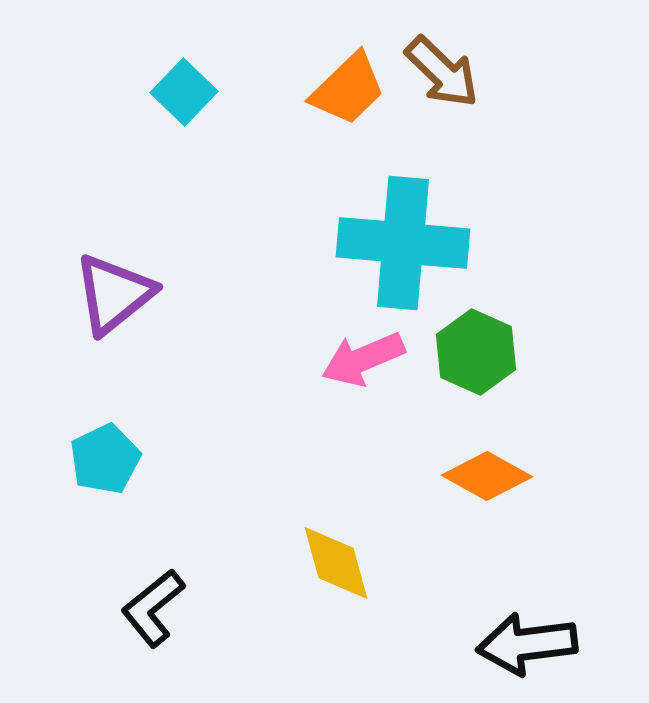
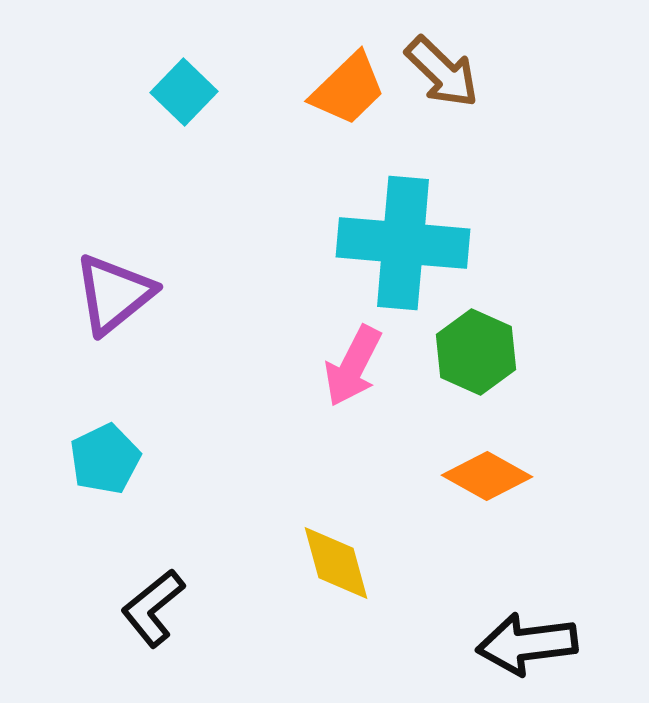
pink arrow: moved 10 px left, 7 px down; rotated 40 degrees counterclockwise
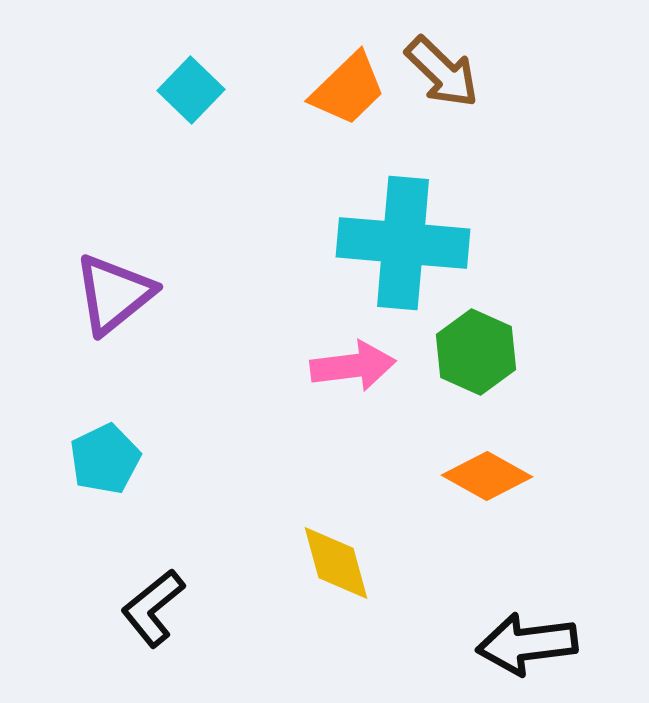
cyan square: moved 7 px right, 2 px up
pink arrow: rotated 124 degrees counterclockwise
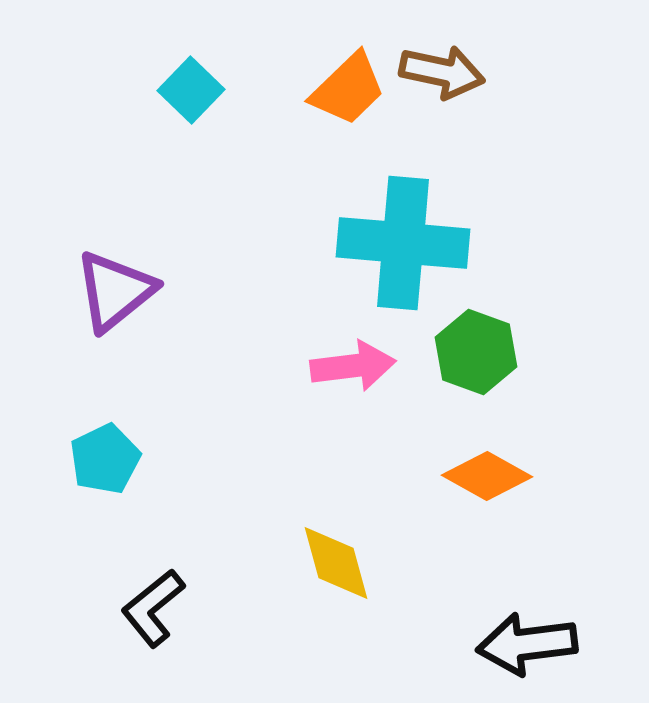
brown arrow: rotated 32 degrees counterclockwise
purple triangle: moved 1 px right, 3 px up
green hexagon: rotated 4 degrees counterclockwise
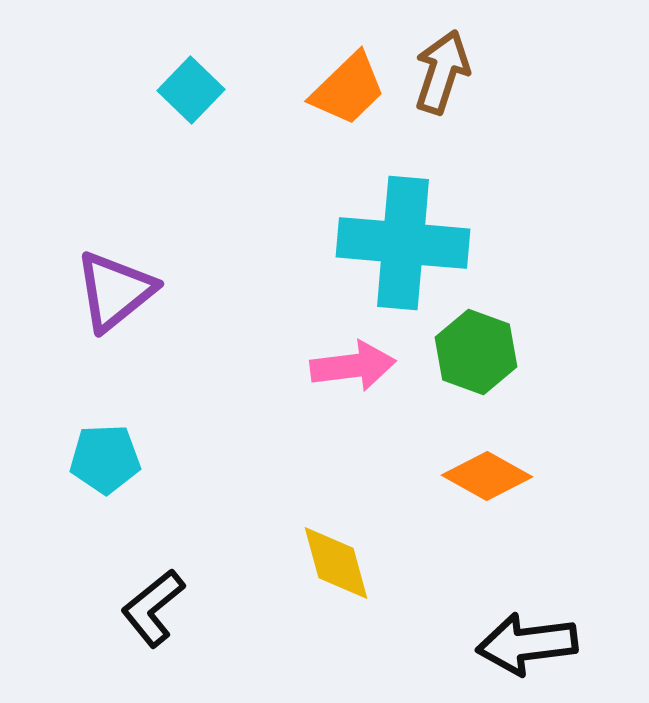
brown arrow: rotated 84 degrees counterclockwise
cyan pentagon: rotated 24 degrees clockwise
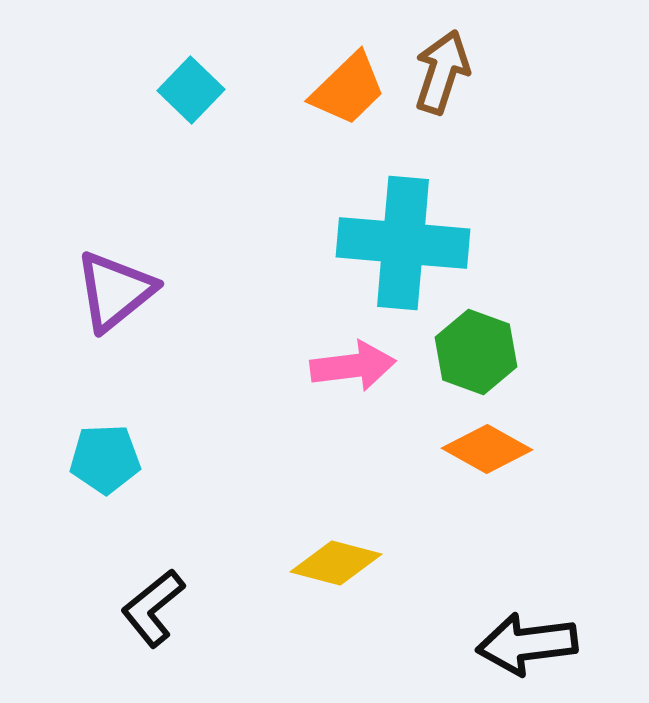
orange diamond: moved 27 px up
yellow diamond: rotated 60 degrees counterclockwise
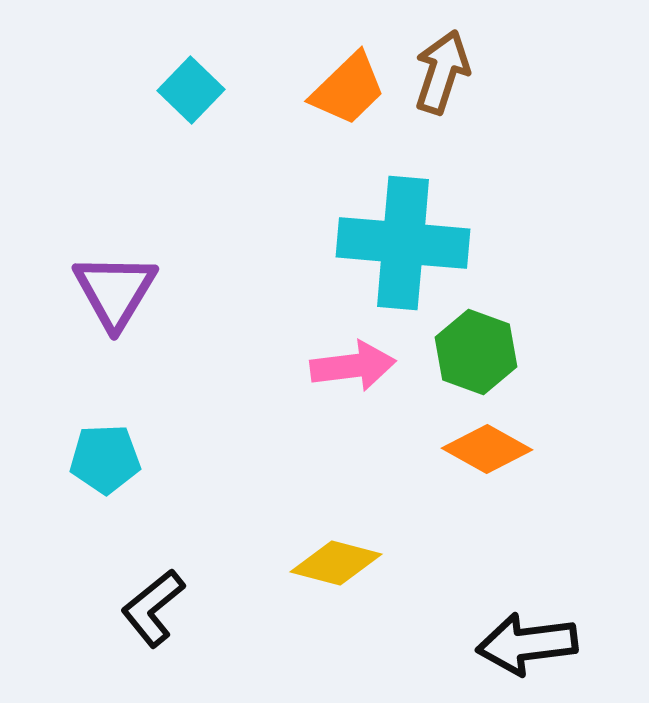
purple triangle: rotated 20 degrees counterclockwise
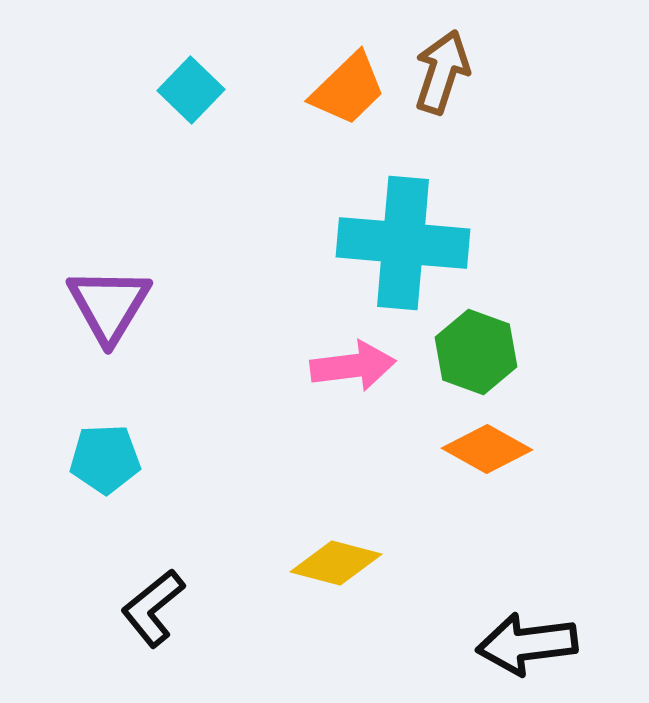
purple triangle: moved 6 px left, 14 px down
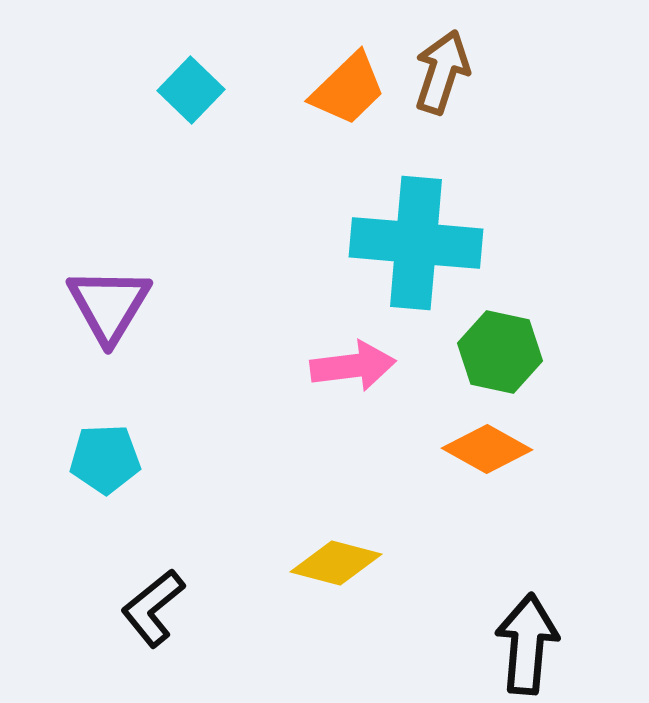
cyan cross: moved 13 px right
green hexagon: moved 24 px right; rotated 8 degrees counterclockwise
black arrow: rotated 102 degrees clockwise
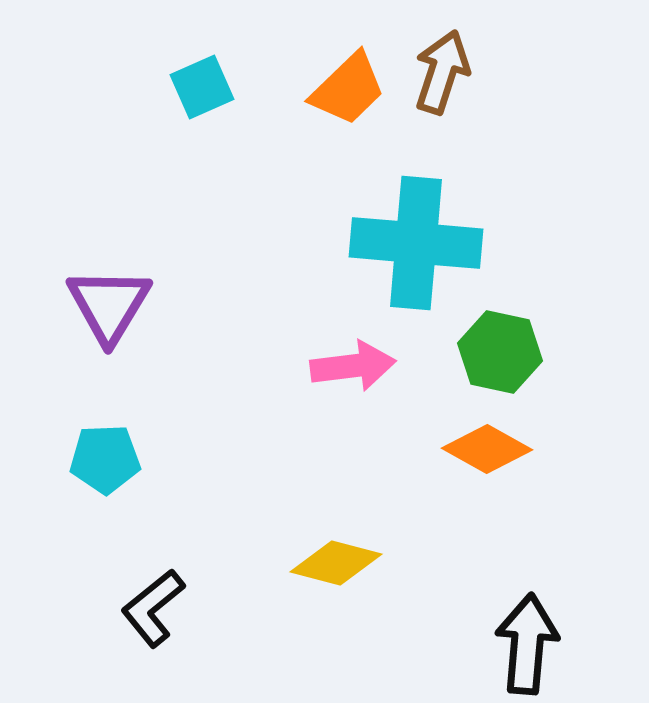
cyan square: moved 11 px right, 3 px up; rotated 22 degrees clockwise
